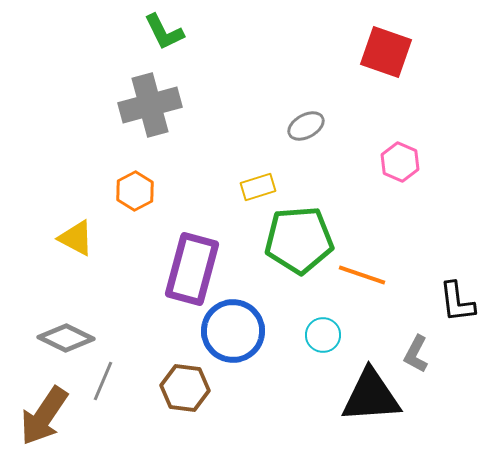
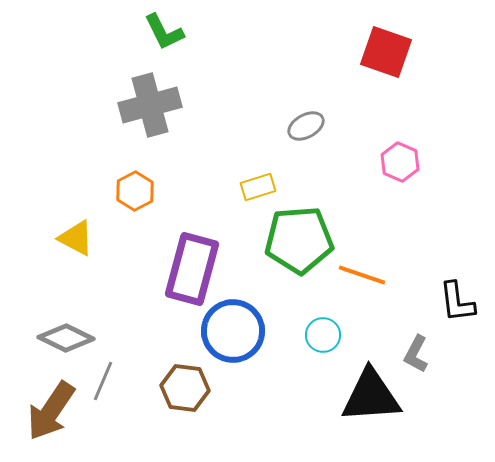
brown arrow: moved 7 px right, 5 px up
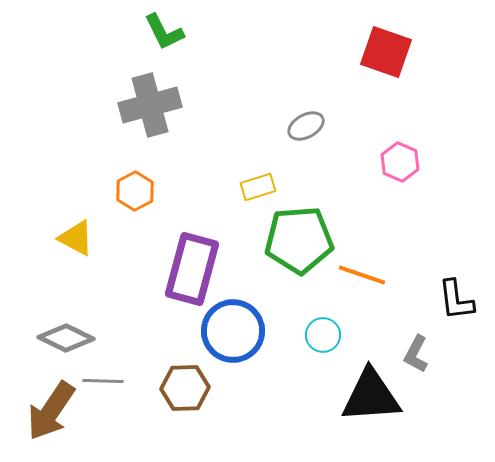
black L-shape: moved 1 px left, 2 px up
gray line: rotated 69 degrees clockwise
brown hexagon: rotated 9 degrees counterclockwise
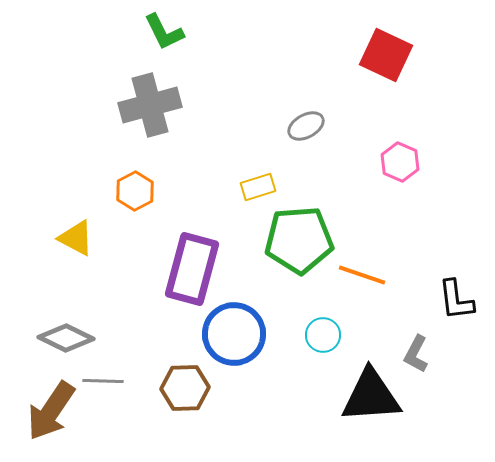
red square: moved 3 px down; rotated 6 degrees clockwise
blue circle: moved 1 px right, 3 px down
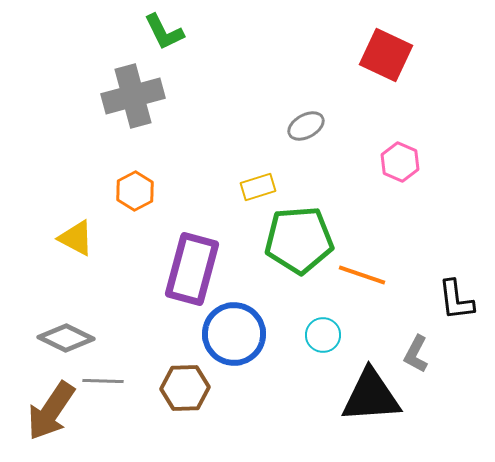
gray cross: moved 17 px left, 9 px up
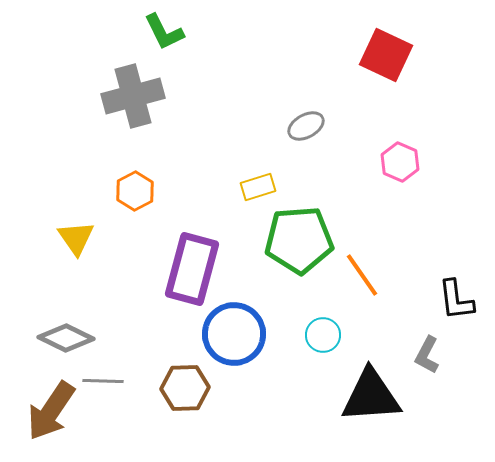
yellow triangle: rotated 27 degrees clockwise
orange line: rotated 36 degrees clockwise
gray L-shape: moved 11 px right, 1 px down
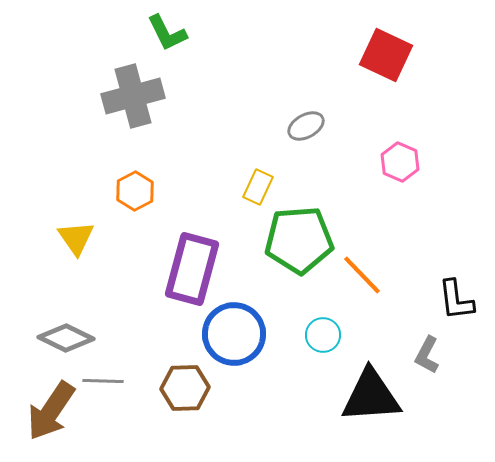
green L-shape: moved 3 px right, 1 px down
yellow rectangle: rotated 48 degrees counterclockwise
orange line: rotated 9 degrees counterclockwise
